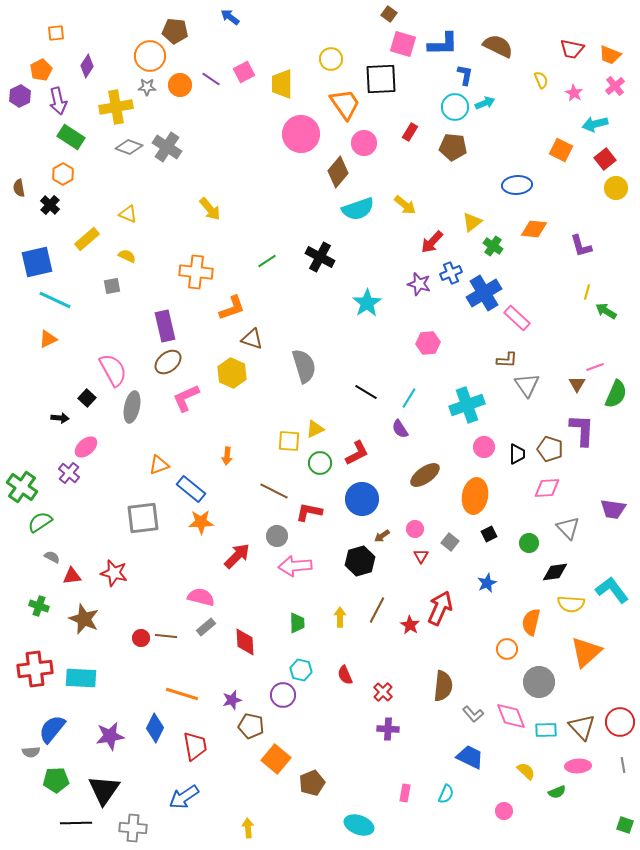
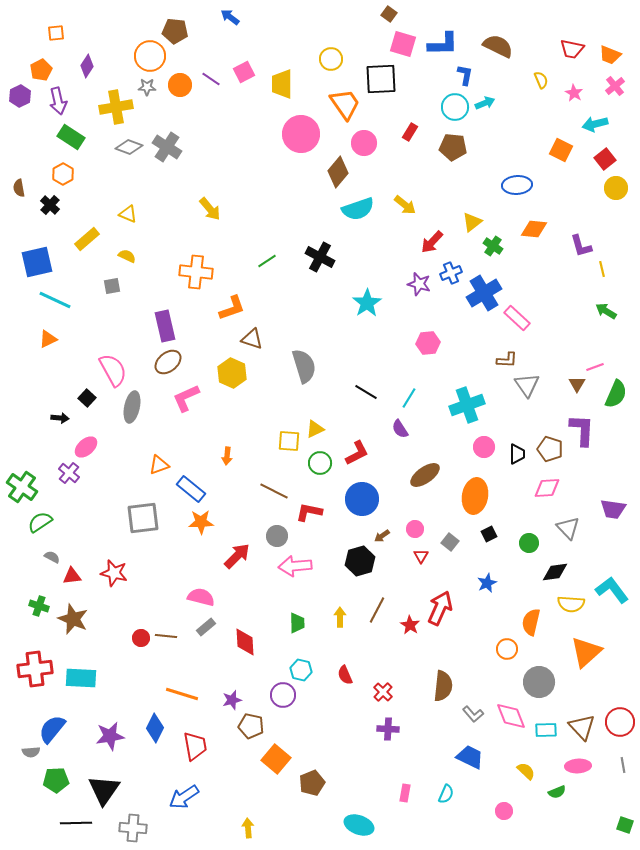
yellow line at (587, 292): moved 15 px right, 23 px up; rotated 28 degrees counterclockwise
brown star at (84, 619): moved 11 px left
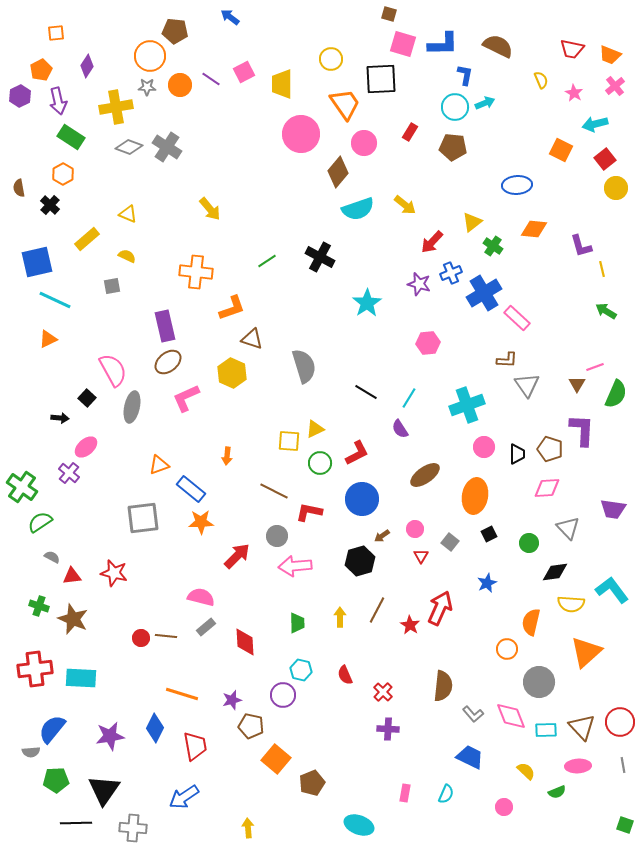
brown square at (389, 14): rotated 21 degrees counterclockwise
pink circle at (504, 811): moved 4 px up
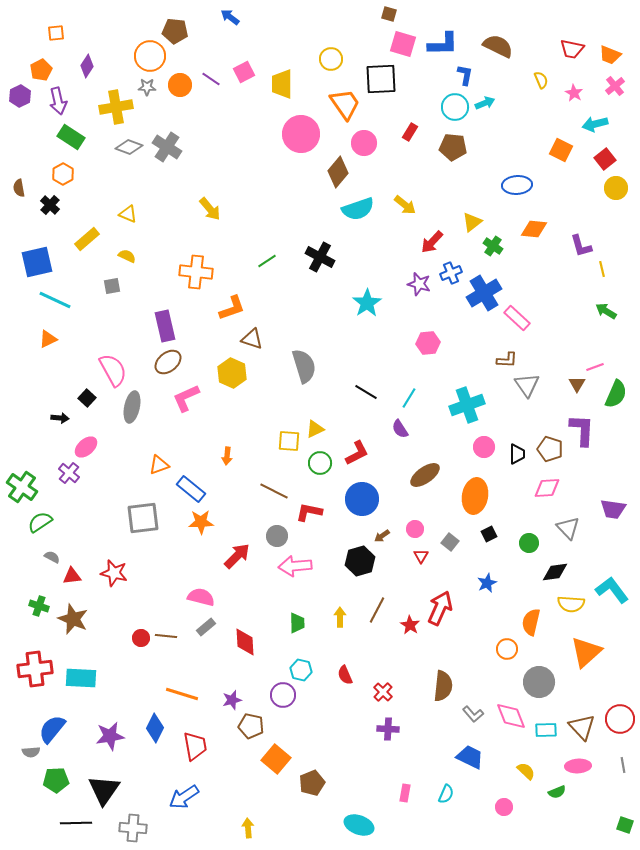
red circle at (620, 722): moved 3 px up
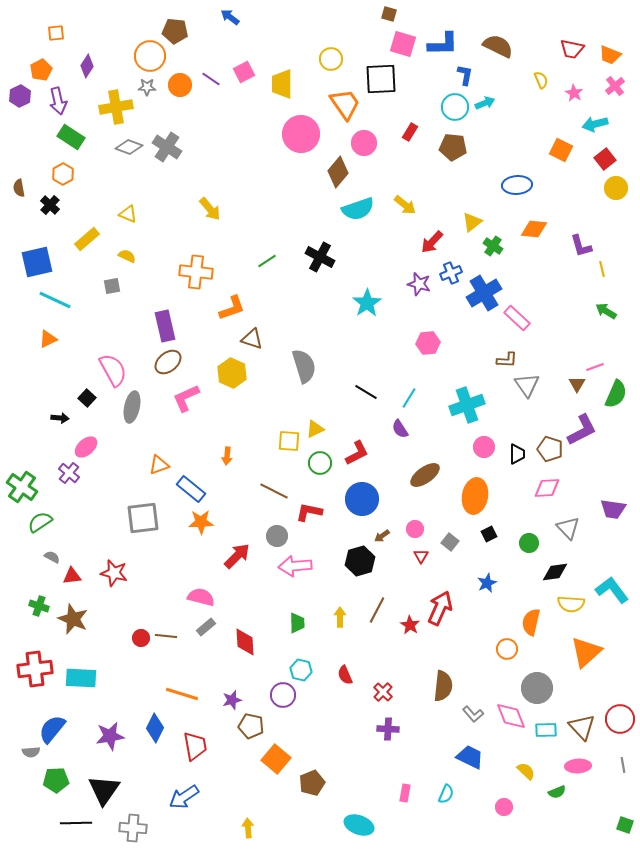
purple L-shape at (582, 430): rotated 60 degrees clockwise
gray circle at (539, 682): moved 2 px left, 6 px down
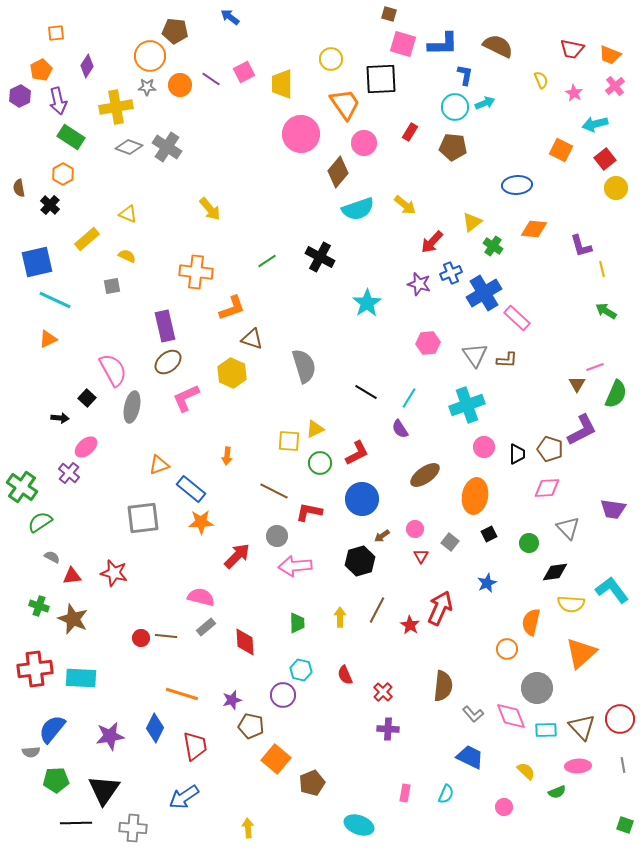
gray triangle at (527, 385): moved 52 px left, 30 px up
orange triangle at (586, 652): moved 5 px left, 1 px down
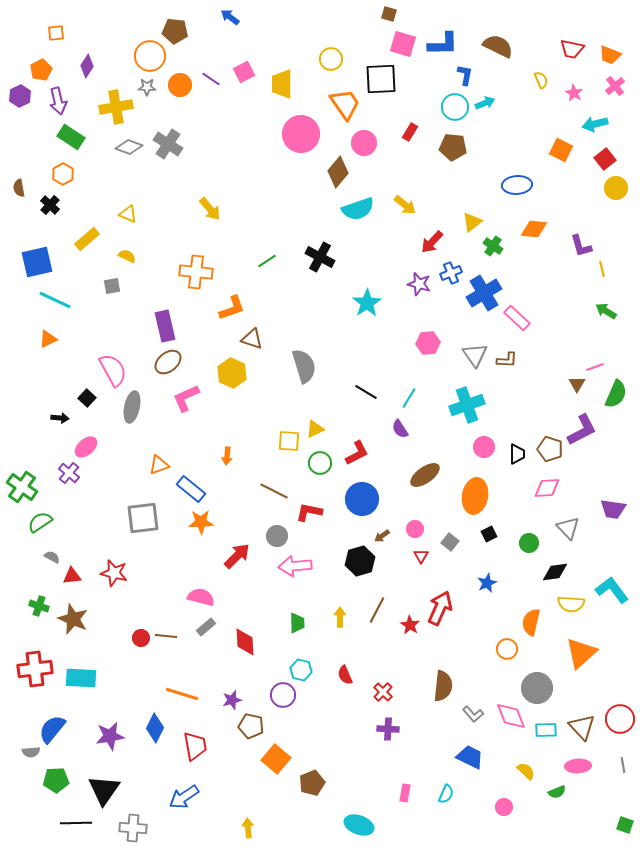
gray cross at (167, 147): moved 1 px right, 3 px up
